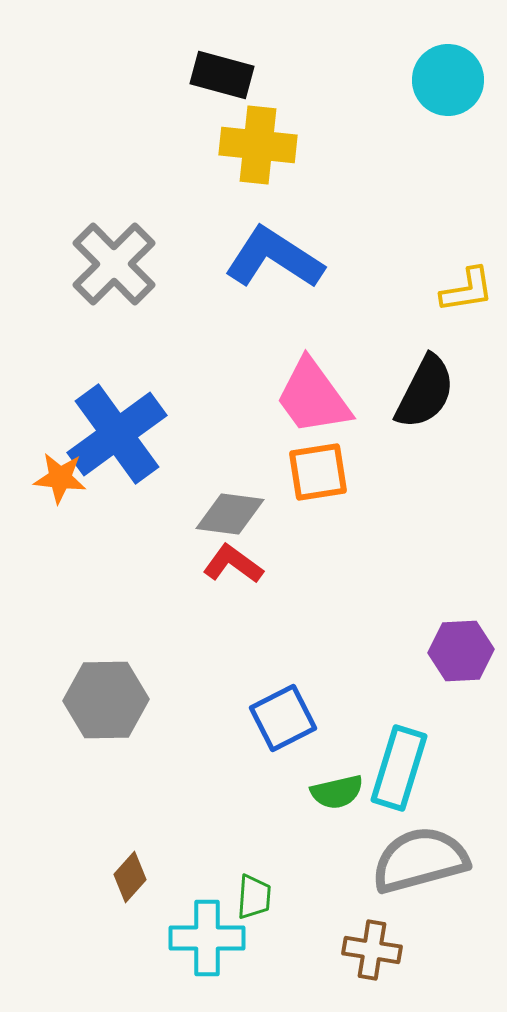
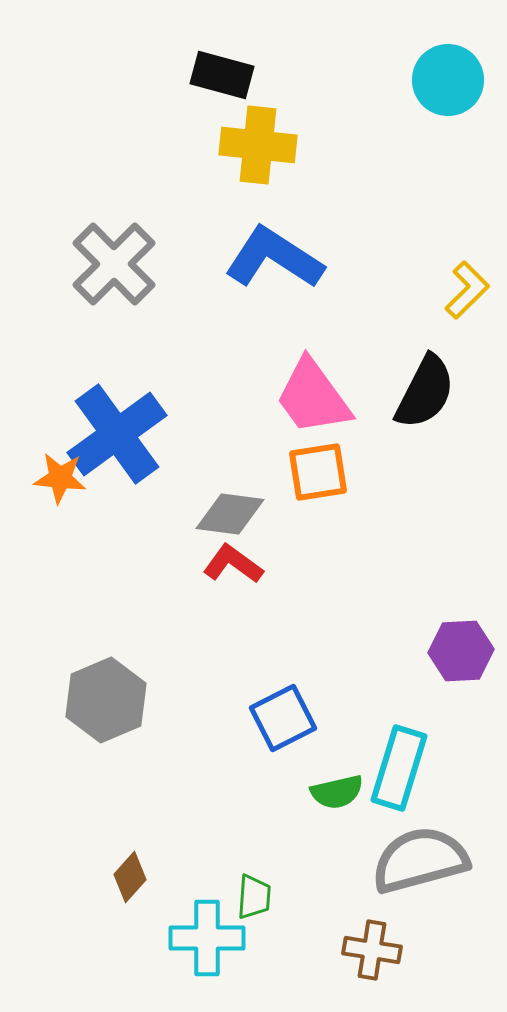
yellow L-shape: rotated 36 degrees counterclockwise
gray hexagon: rotated 22 degrees counterclockwise
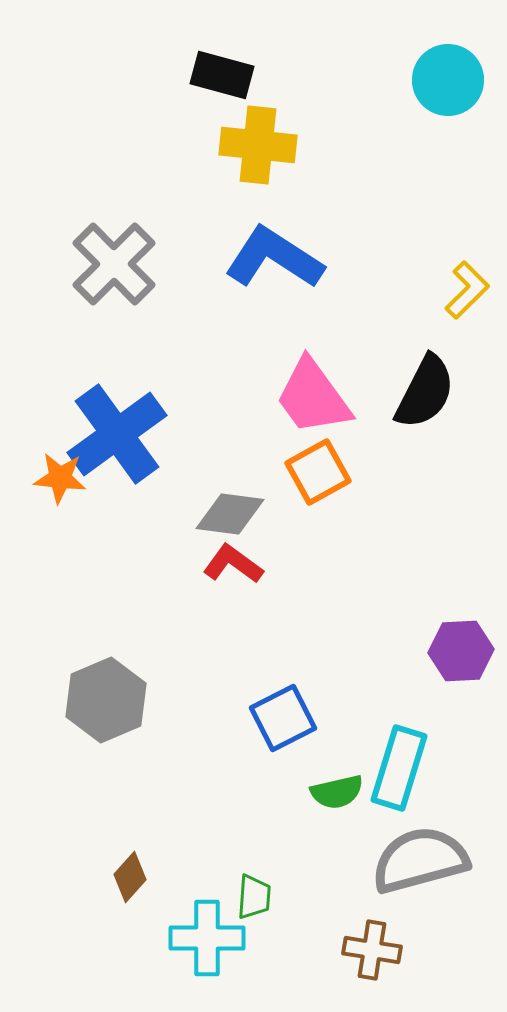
orange square: rotated 20 degrees counterclockwise
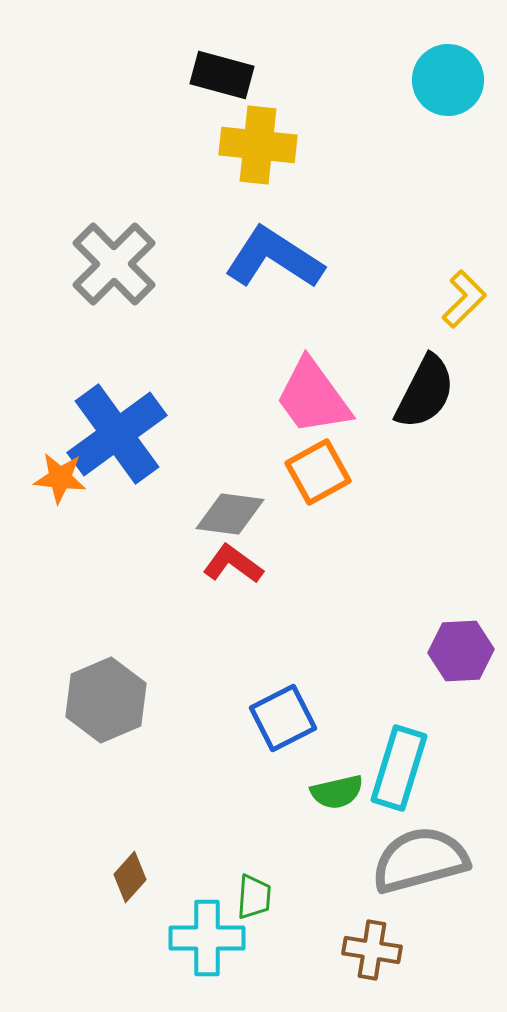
yellow L-shape: moved 3 px left, 9 px down
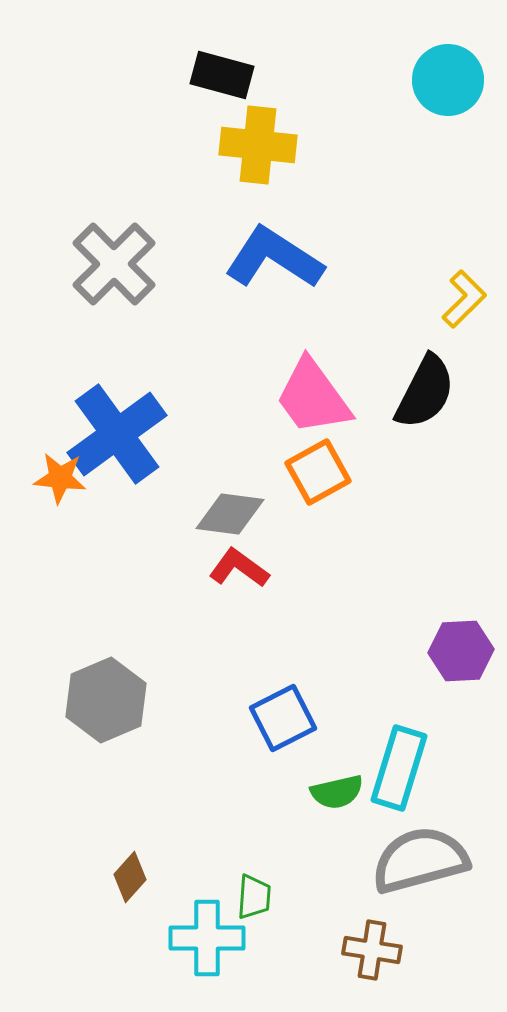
red L-shape: moved 6 px right, 4 px down
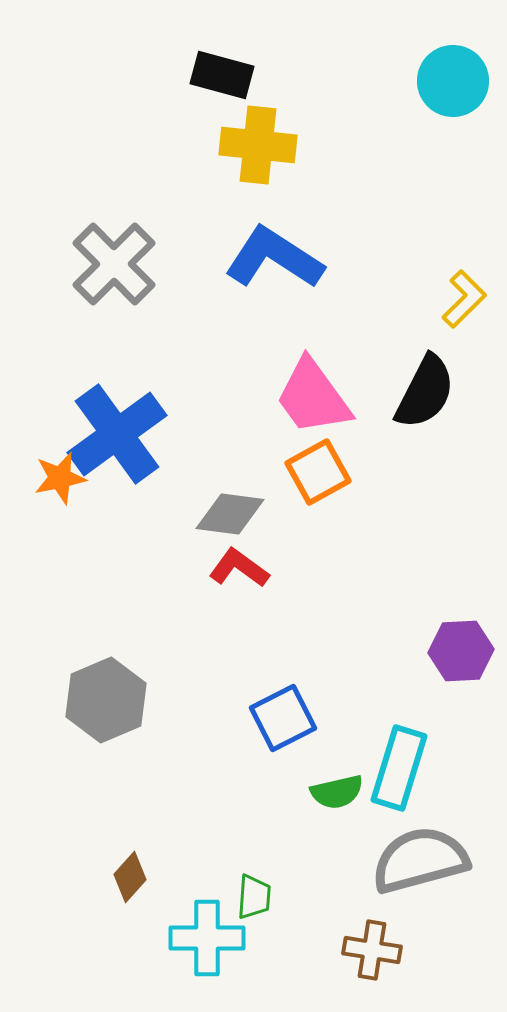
cyan circle: moved 5 px right, 1 px down
orange star: rotated 18 degrees counterclockwise
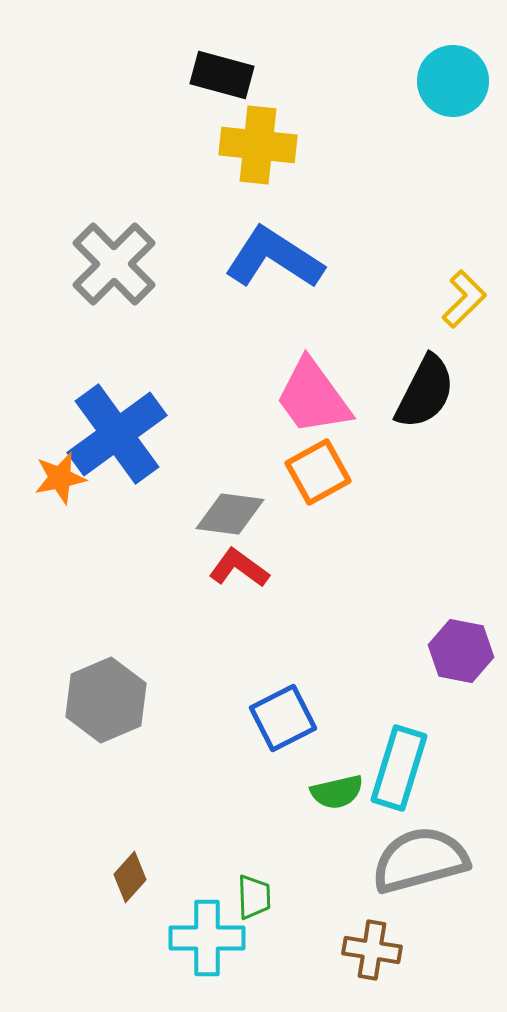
purple hexagon: rotated 14 degrees clockwise
green trapezoid: rotated 6 degrees counterclockwise
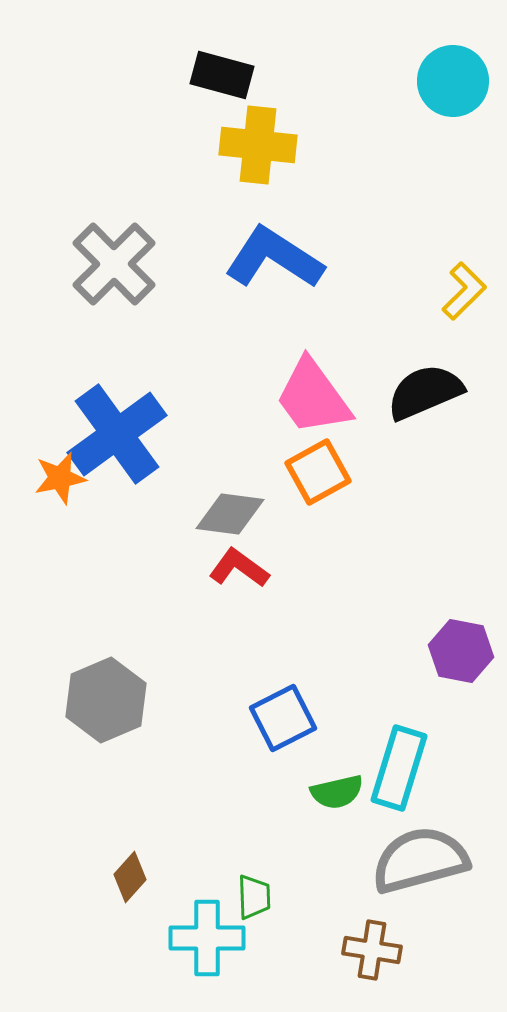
yellow L-shape: moved 8 px up
black semicircle: rotated 140 degrees counterclockwise
